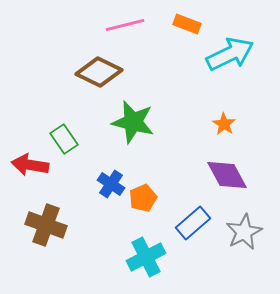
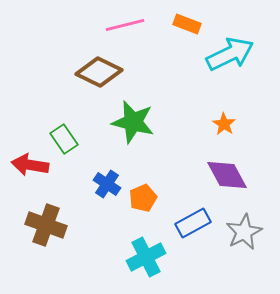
blue cross: moved 4 px left
blue rectangle: rotated 12 degrees clockwise
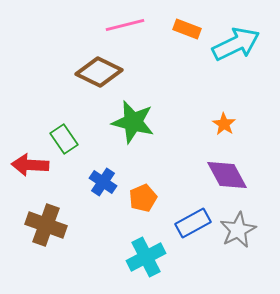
orange rectangle: moved 5 px down
cyan arrow: moved 6 px right, 10 px up
red arrow: rotated 6 degrees counterclockwise
blue cross: moved 4 px left, 2 px up
gray star: moved 6 px left, 2 px up
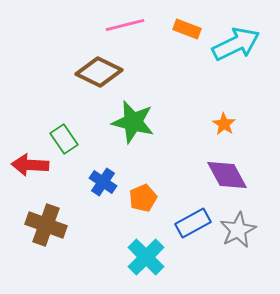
cyan cross: rotated 18 degrees counterclockwise
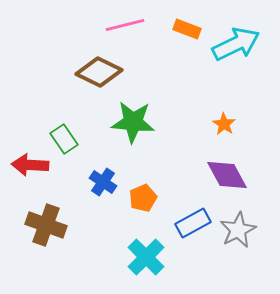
green star: rotated 9 degrees counterclockwise
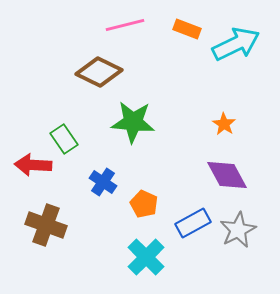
red arrow: moved 3 px right
orange pentagon: moved 1 px right, 6 px down; rotated 24 degrees counterclockwise
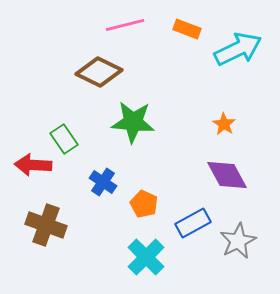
cyan arrow: moved 2 px right, 5 px down
gray star: moved 11 px down
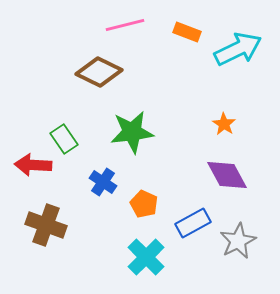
orange rectangle: moved 3 px down
green star: moved 1 px left, 10 px down; rotated 12 degrees counterclockwise
